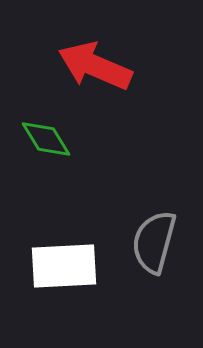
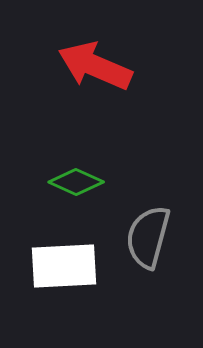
green diamond: moved 30 px right, 43 px down; rotated 34 degrees counterclockwise
gray semicircle: moved 6 px left, 5 px up
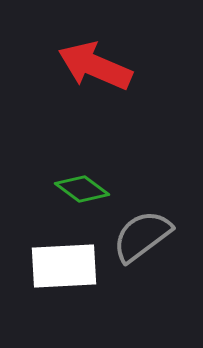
green diamond: moved 6 px right, 7 px down; rotated 12 degrees clockwise
gray semicircle: moved 6 px left, 1 px up; rotated 38 degrees clockwise
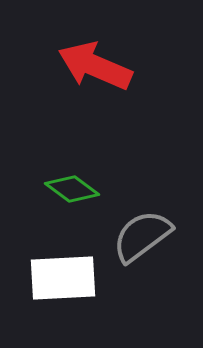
green diamond: moved 10 px left
white rectangle: moved 1 px left, 12 px down
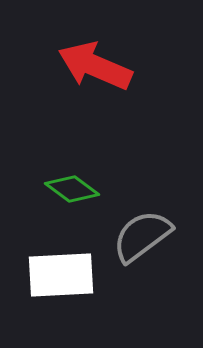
white rectangle: moved 2 px left, 3 px up
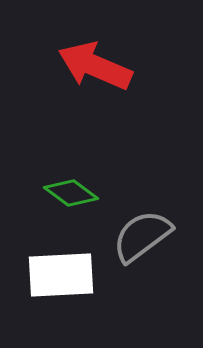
green diamond: moved 1 px left, 4 px down
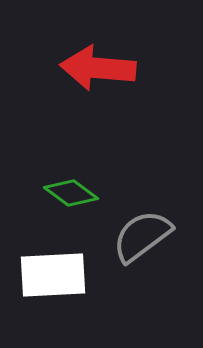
red arrow: moved 3 px right, 2 px down; rotated 18 degrees counterclockwise
white rectangle: moved 8 px left
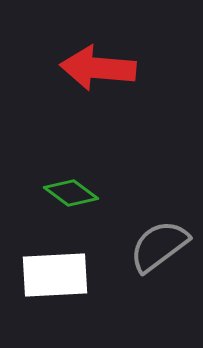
gray semicircle: moved 17 px right, 10 px down
white rectangle: moved 2 px right
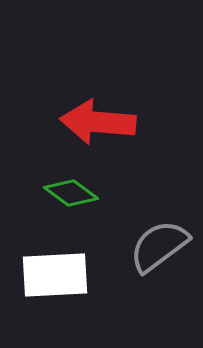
red arrow: moved 54 px down
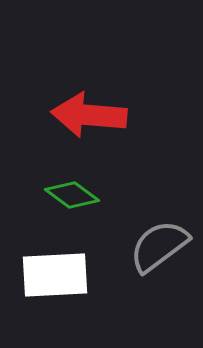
red arrow: moved 9 px left, 7 px up
green diamond: moved 1 px right, 2 px down
